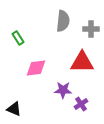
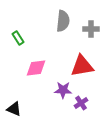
red triangle: moved 4 px down; rotated 10 degrees counterclockwise
purple cross: moved 1 px up
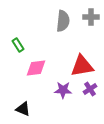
gray cross: moved 12 px up
green rectangle: moved 7 px down
purple cross: moved 9 px right, 14 px up
black triangle: moved 9 px right
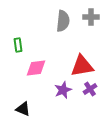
green rectangle: rotated 24 degrees clockwise
purple star: rotated 24 degrees counterclockwise
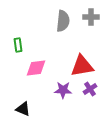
purple star: rotated 24 degrees clockwise
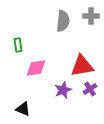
gray cross: moved 1 px up
purple star: rotated 24 degrees counterclockwise
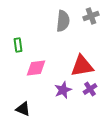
gray cross: rotated 21 degrees counterclockwise
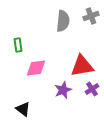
purple cross: moved 2 px right
black triangle: rotated 14 degrees clockwise
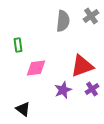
gray cross: rotated 14 degrees counterclockwise
red triangle: rotated 10 degrees counterclockwise
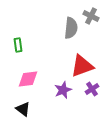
gray cross: rotated 28 degrees counterclockwise
gray semicircle: moved 8 px right, 7 px down
pink diamond: moved 8 px left, 11 px down
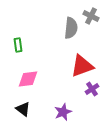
purple star: moved 22 px down
